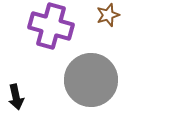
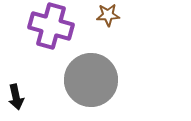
brown star: rotated 15 degrees clockwise
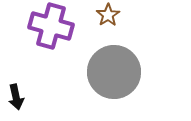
brown star: rotated 30 degrees counterclockwise
gray circle: moved 23 px right, 8 px up
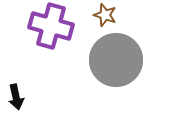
brown star: moved 3 px left; rotated 20 degrees counterclockwise
gray circle: moved 2 px right, 12 px up
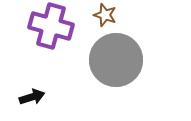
black arrow: moved 16 px right; rotated 95 degrees counterclockwise
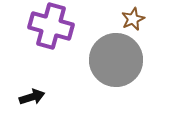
brown star: moved 28 px right, 4 px down; rotated 30 degrees clockwise
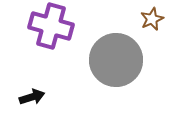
brown star: moved 19 px right
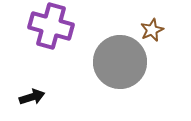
brown star: moved 11 px down
gray circle: moved 4 px right, 2 px down
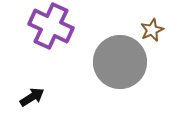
purple cross: rotated 9 degrees clockwise
black arrow: rotated 15 degrees counterclockwise
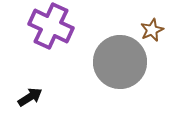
black arrow: moved 2 px left
